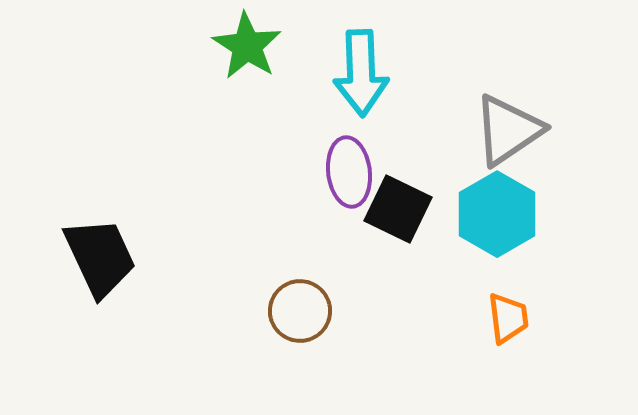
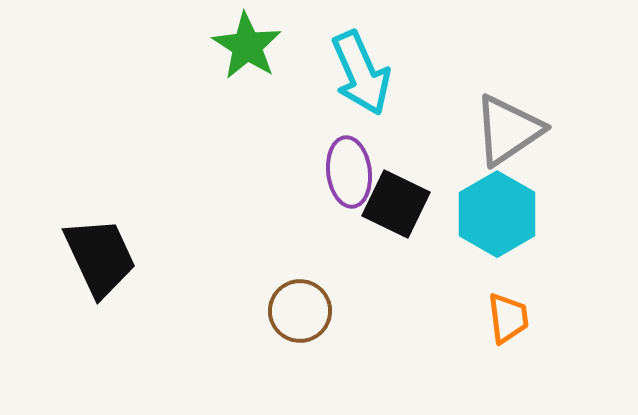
cyan arrow: rotated 22 degrees counterclockwise
black square: moved 2 px left, 5 px up
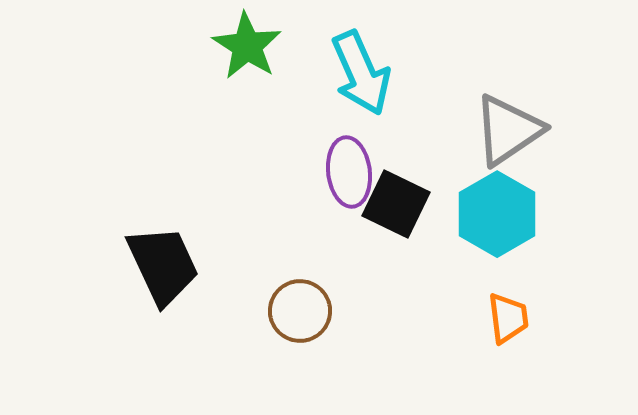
black trapezoid: moved 63 px right, 8 px down
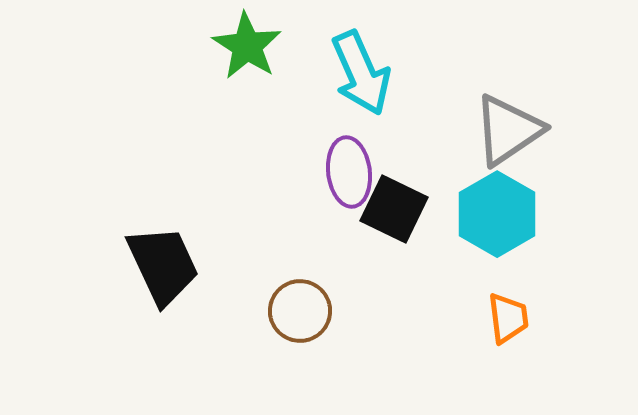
black square: moved 2 px left, 5 px down
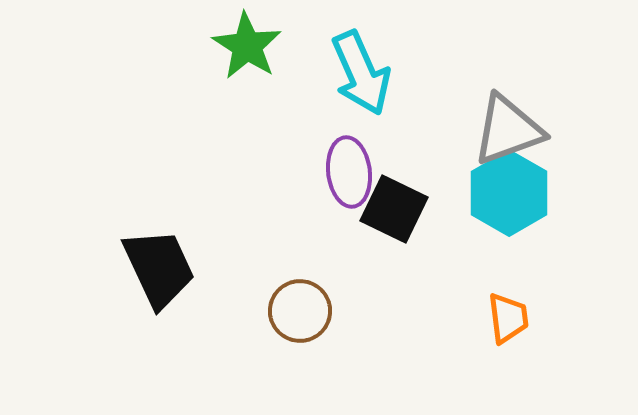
gray triangle: rotated 14 degrees clockwise
cyan hexagon: moved 12 px right, 21 px up
black trapezoid: moved 4 px left, 3 px down
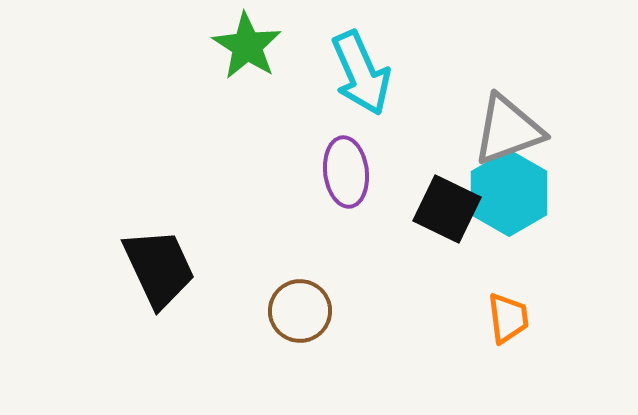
purple ellipse: moved 3 px left
black square: moved 53 px right
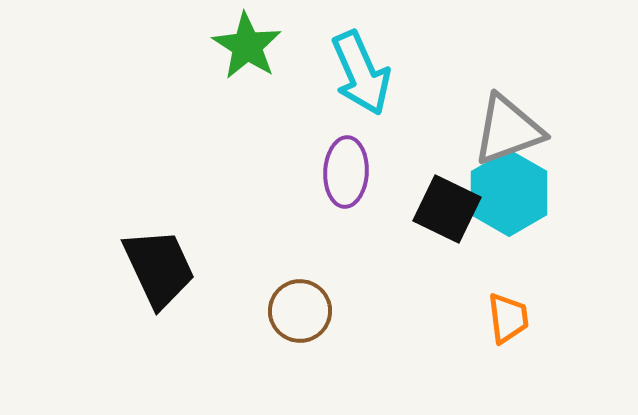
purple ellipse: rotated 10 degrees clockwise
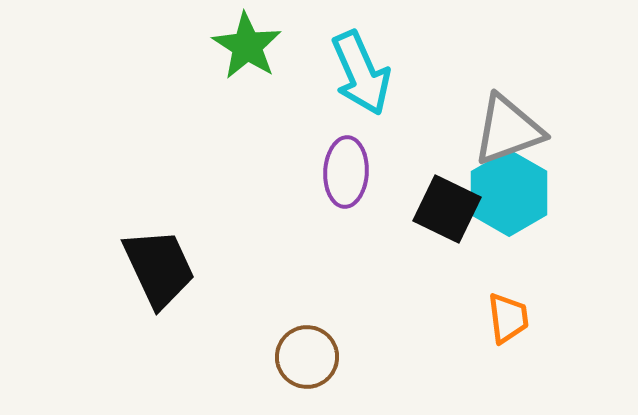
brown circle: moved 7 px right, 46 px down
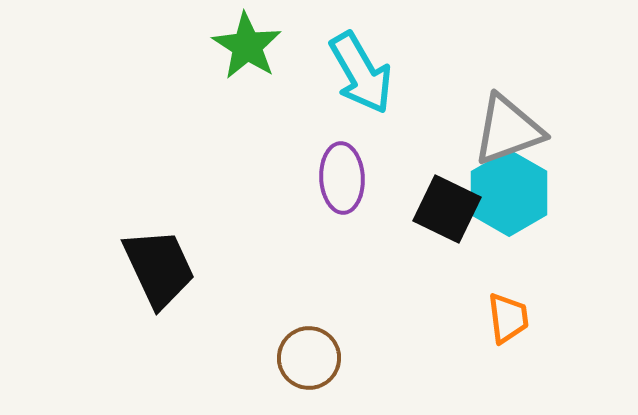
cyan arrow: rotated 6 degrees counterclockwise
purple ellipse: moved 4 px left, 6 px down; rotated 6 degrees counterclockwise
brown circle: moved 2 px right, 1 px down
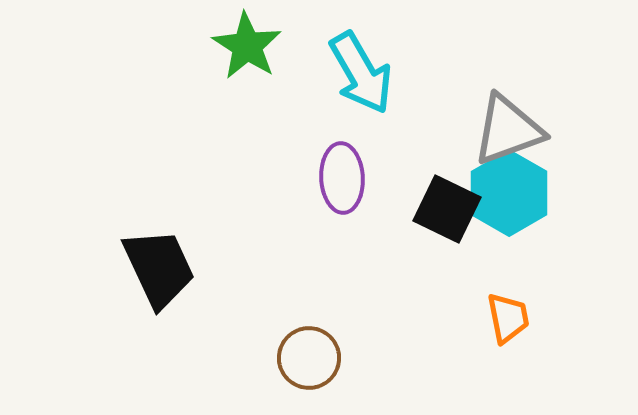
orange trapezoid: rotated 4 degrees counterclockwise
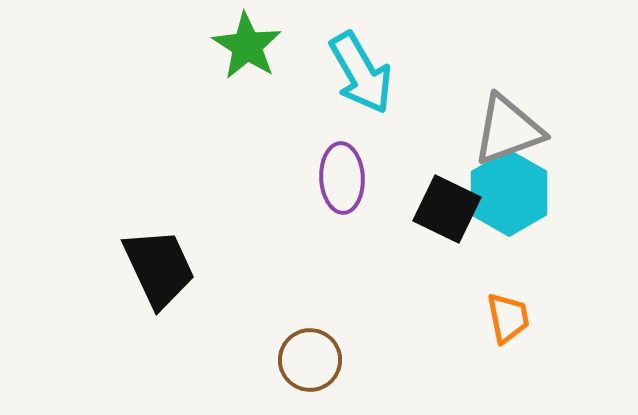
brown circle: moved 1 px right, 2 px down
